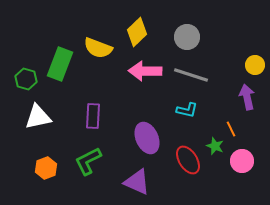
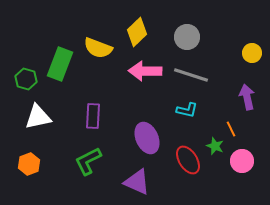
yellow circle: moved 3 px left, 12 px up
orange hexagon: moved 17 px left, 4 px up
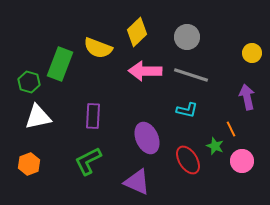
green hexagon: moved 3 px right, 3 px down
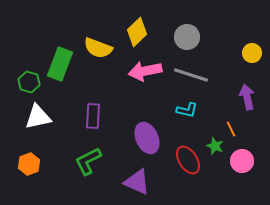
pink arrow: rotated 12 degrees counterclockwise
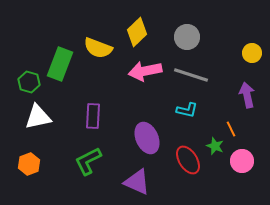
purple arrow: moved 2 px up
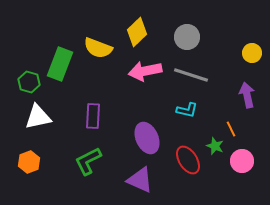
orange hexagon: moved 2 px up
purple triangle: moved 3 px right, 2 px up
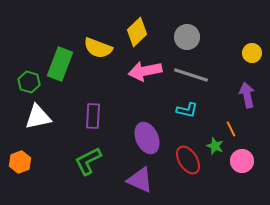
orange hexagon: moved 9 px left
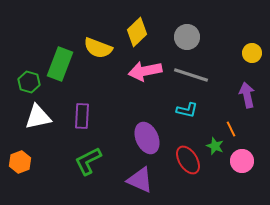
purple rectangle: moved 11 px left
